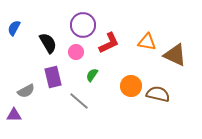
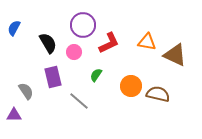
pink circle: moved 2 px left
green semicircle: moved 4 px right
gray semicircle: rotated 96 degrees counterclockwise
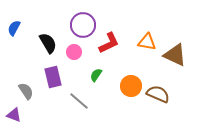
brown semicircle: rotated 10 degrees clockwise
purple triangle: rotated 21 degrees clockwise
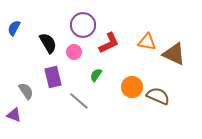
brown triangle: moved 1 px left, 1 px up
orange circle: moved 1 px right, 1 px down
brown semicircle: moved 2 px down
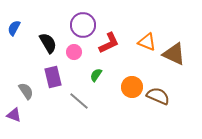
orange triangle: rotated 12 degrees clockwise
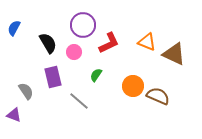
orange circle: moved 1 px right, 1 px up
